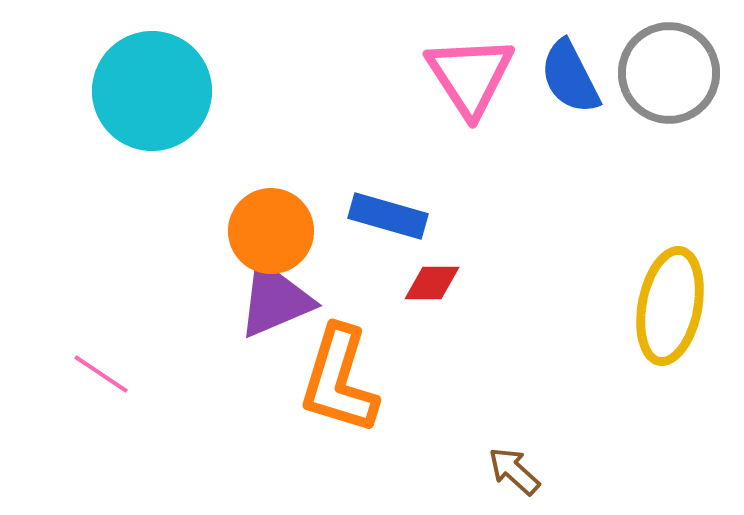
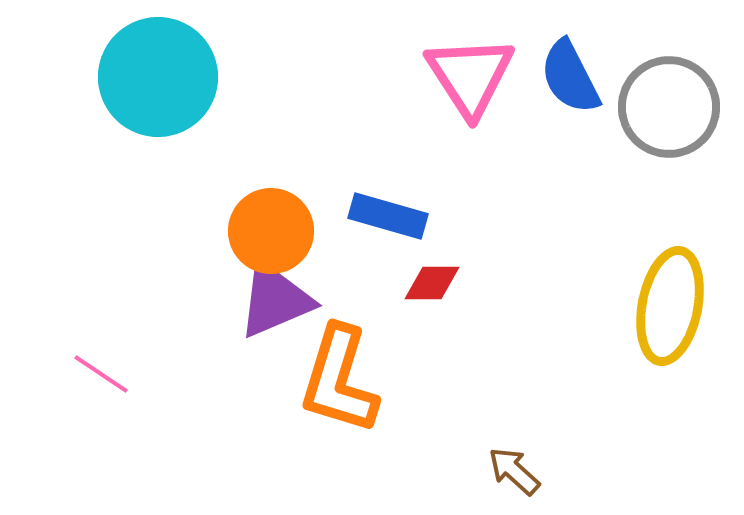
gray circle: moved 34 px down
cyan circle: moved 6 px right, 14 px up
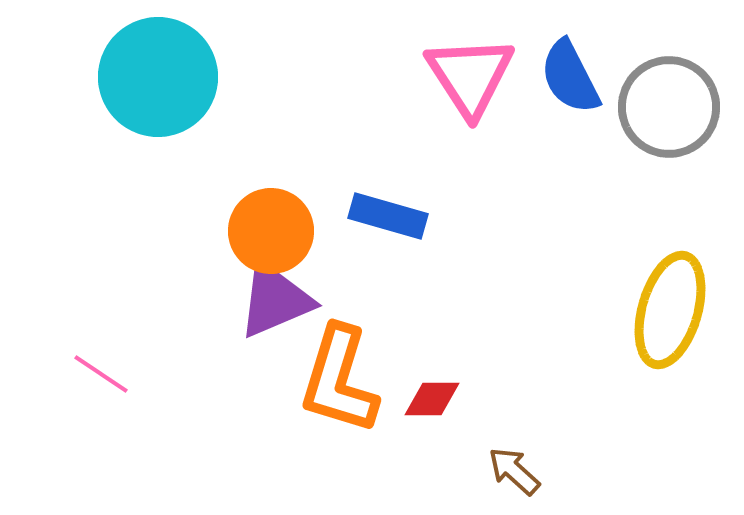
red diamond: moved 116 px down
yellow ellipse: moved 4 px down; rotated 5 degrees clockwise
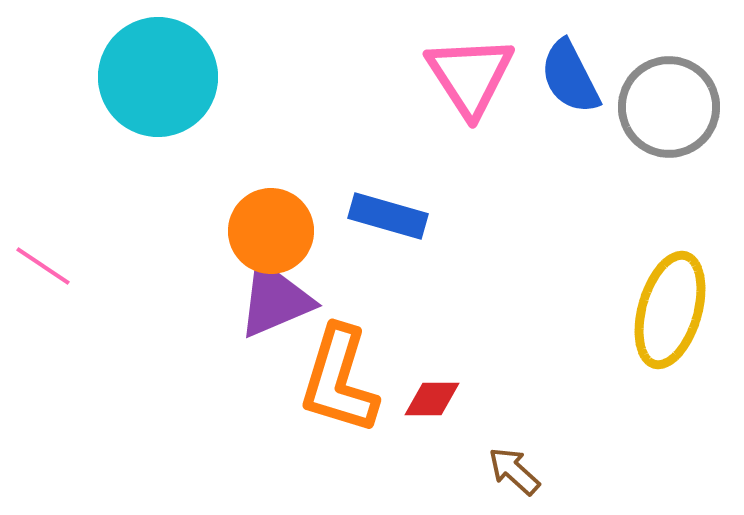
pink line: moved 58 px left, 108 px up
